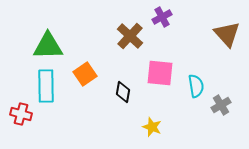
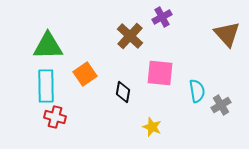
cyan semicircle: moved 1 px right, 5 px down
red cross: moved 34 px right, 3 px down
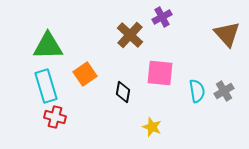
brown cross: moved 1 px up
cyan rectangle: rotated 16 degrees counterclockwise
gray cross: moved 3 px right, 14 px up
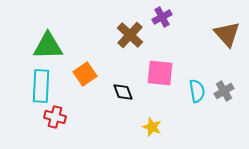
cyan rectangle: moved 5 px left; rotated 20 degrees clockwise
black diamond: rotated 30 degrees counterclockwise
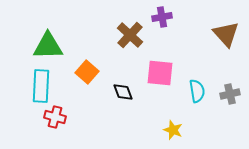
purple cross: rotated 18 degrees clockwise
brown triangle: moved 1 px left
orange square: moved 2 px right, 2 px up; rotated 15 degrees counterclockwise
gray cross: moved 6 px right, 3 px down; rotated 18 degrees clockwise
yellow star: moved 21 px right, 3 px down
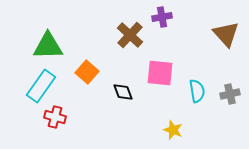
cyan rectangle: rotated 32 degrees clockwise
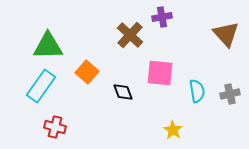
red cross: moved 10 px down
yellow star: rotated 12 degrees clockwise
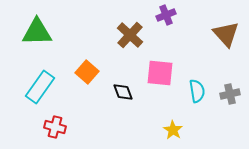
purple cross: moved 4 px right, 2 px up; rotated 12 degrees counterclockwise
green triangle: moved 11 px left, 14 px up
cyan rectangle: moved 1 px left, 1 px down
